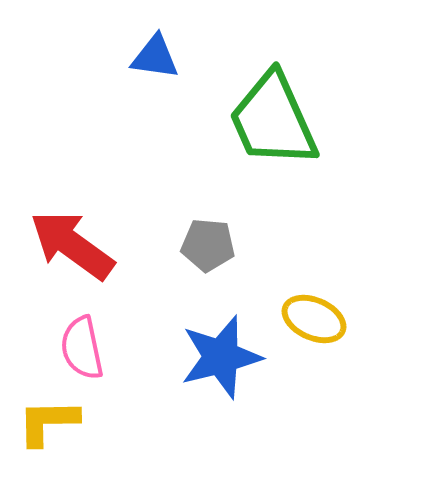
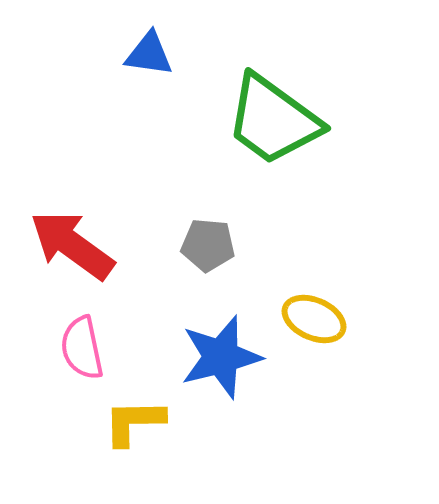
blue triangle: moved 6 px left, 3 px up
green trapezoid: rotated 30 degrees counterclockwise
yellow L-shape: moved 86 px right
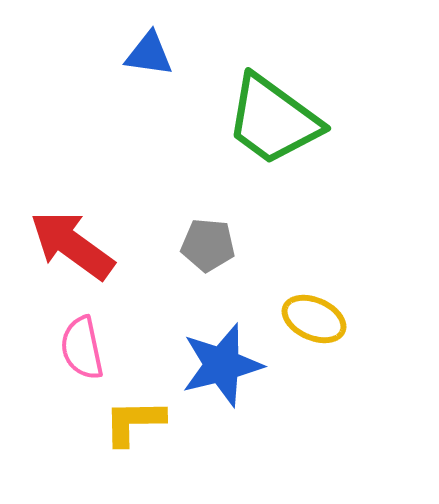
blue star: moved 1 px right, 8 px down
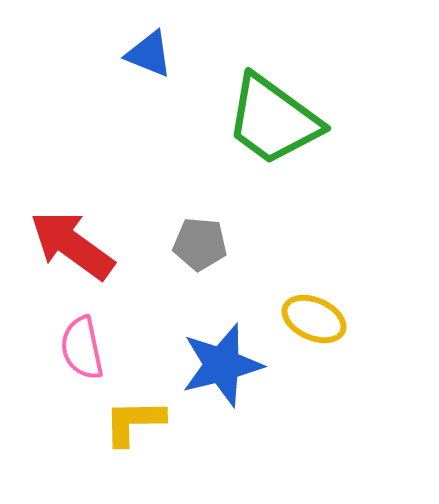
blue triangle: rotated 14 degrees clockwise
gray pentagon: moved 8 px left, 1 px up
